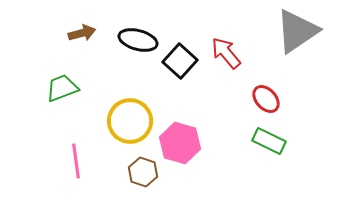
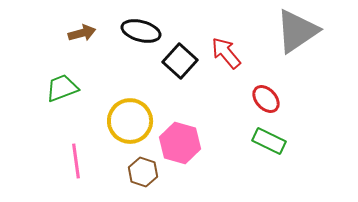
black ellipse: moved 3 px right, 9 px up
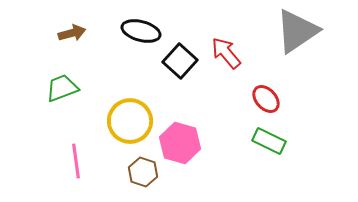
brown arrow: moved 10 px left
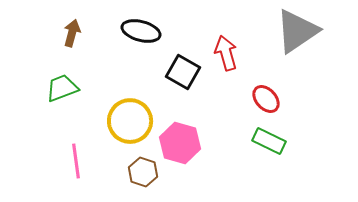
brown arrow: rotated 60 degrees counterclockwise
red arrow: rotated 24 degrees clockwise
black square: moved 3 px right, 11 px down; rotated 12 degrees counterclockwise
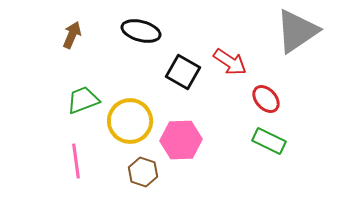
brown arrow: moved 2 px down; rotated 8 degrees clockwise
red arrow: moved 4 px right, 9 px down; rotated 140 degrees clockwise
green trapezoid: moved 21 px right, 12 px down
pink hexagon: moved 1 px right, 3 px up; rotated 18 degrees counterclockwise
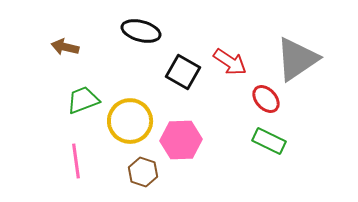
gray triangle: moved 28 px down
brown arrow: moved 7 px left, 12 px down; rotated 100 degrees counterclockwise
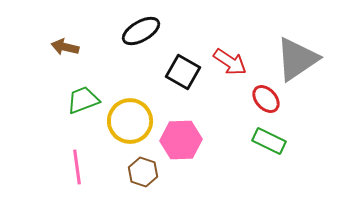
black ellipse: rotated 45 degrees counterclockwise
pink line: moved 1 px right, 6 px down
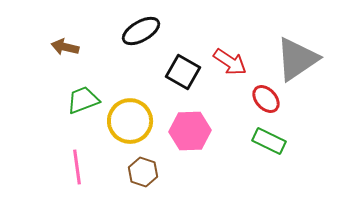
pink hexagon: moved 9 px right, 9 px up
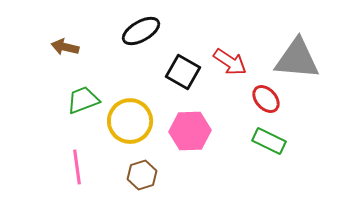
gray triangle: rotated 39 degrees clockwise
brown hexagon: moved 1 px left, 3 px down; rotated 24 degrees clockwise
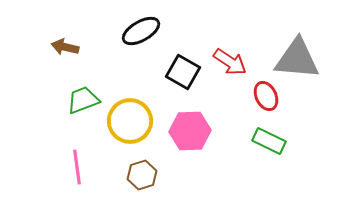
red ellipse: moved 3 px up; rotated 16 degrees clockwise
